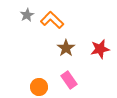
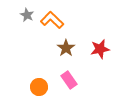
gray star: rotated 16 degrees counterclockwise
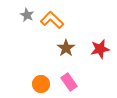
pink rectangle: moved 2 px down
orange circle: moved 2 px right, 3 px up
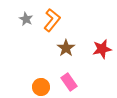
gray star: moved 1 px left, 4 px down
orange L-shape: rotated 85 degrees clockwise
red star: moved 2 px right
orange circle: moved 3 px down
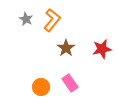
pink rectangle: moved 1 px right, 1 px down
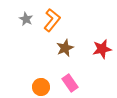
brown star: moved 1 px left; rotated 12 degrees clockwise
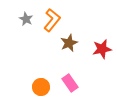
brown star: moved 4 px right, 5 px up
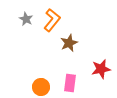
red star: moved 1 px left, 20 px down
pink rectangle: rotated 42 degrees clockwise
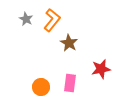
brown star: rotated 18 degrees counterclockwise
